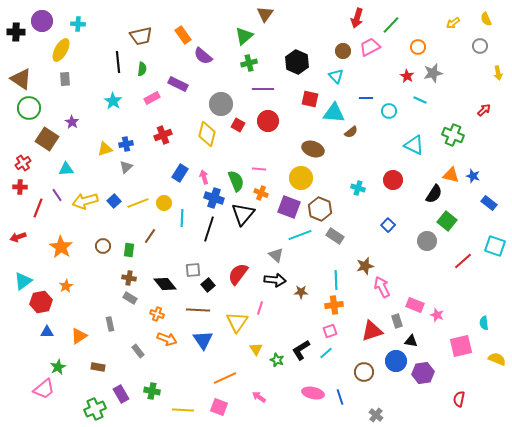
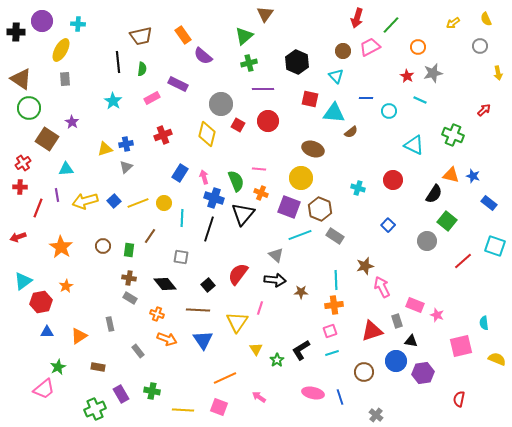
purple line at (57, 195): rotated 24 degrees clockwise
gray square at (193, 270): moved 12 px left, 13 px up; rotated 14 degrees clockwise
cyan line at (326, 353): moved 6 px right; rotated 24 degrees clockwise
green star at (277, 360): rotated 16 degrees clockwise
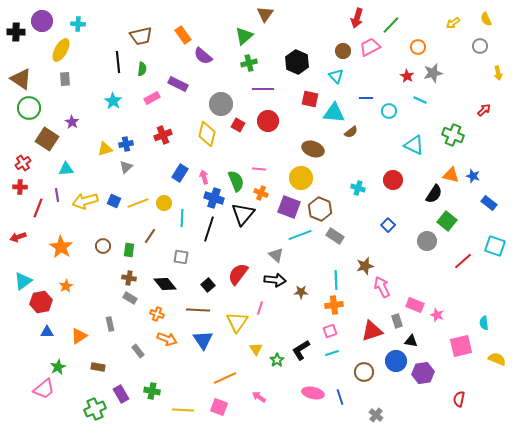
blue square at (114, 201): rotated 24 degrees counterclockwise
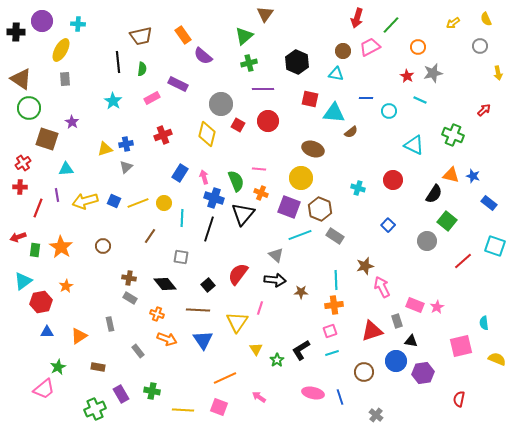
cyan triangle at (336, 76): moved 2 px up; rotated 35 degrees counterclockwise
brown square at (47, 139): rotated 15 degrees counterclockwise
green rectangle at (129, 250): moved 94 px left
pink star at (437, 315): moved 8 px up; rotated 24 degrees clockwise
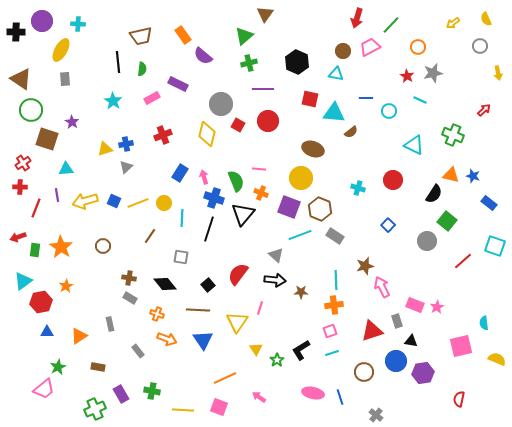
green circle at (29, 108): moved 2 px right, 2 px down
red line at (38, 208): moved 2 px left
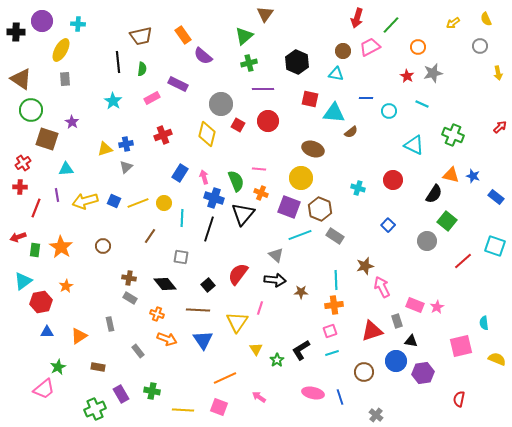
cyan line at (420, 100): moved 2 px right, 4 px down
red arrow at (484, 110): moved 16 px right, 17 px down
blue rectangle at (489, 203): moved 7 px right, 6 px up
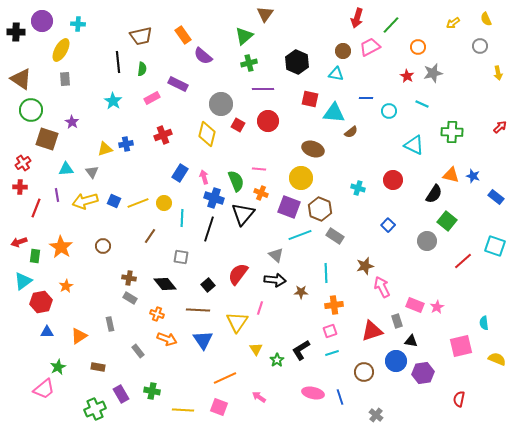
green cross at (453, 135): moved 1 px left, 3 px up; rotated 20 degrees counterclockwise
gray triangle at (126, 167): moved 34 px left, 5 px down; rotated 24 degrees counterclockwise
red arrow at (18, 237): moved 1 px right, 5 px down
green rectangle at (35, 250): moved 6 px down
cyan line at (336, 280): moved 10 px left, 7 px up
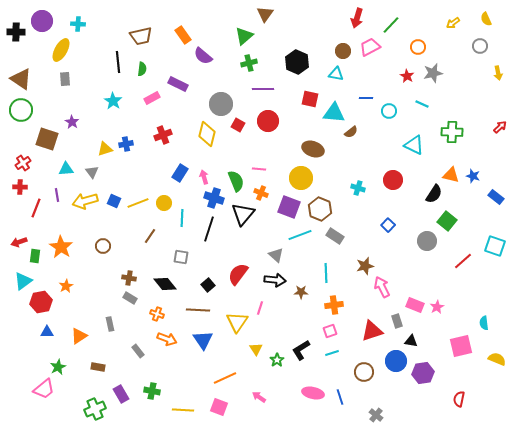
green circle at (31, 110): moved 10 px left
